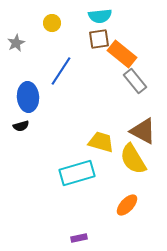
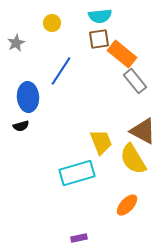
yellow trapezoid: rotated 52 degrees clockwise
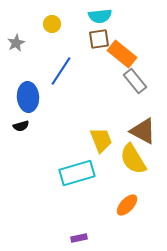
yellow circle: moved 1 px down
yellow trapezoid: moved 2 px up
